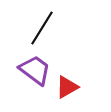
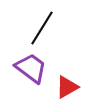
purple trapezoid: moved 4 px left, 2 px up
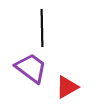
black line: rotated 33 degrees counterclockwise
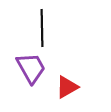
purple trapezoid: rotated 24 degrees clockwise
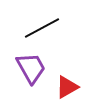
black line: rotated 63 degrees clockwise
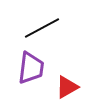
purple trapezoid: rotated 36 degrees clockwise
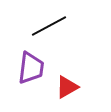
black line: moved 7 px right, 2 px up
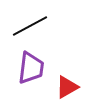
black line: moved 19 px left
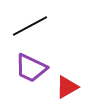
purple trapezoid: rotated 108 degrees clockwise
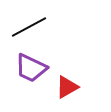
black line: moved 1 px left, 1 px down
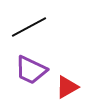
purple trapezoid: moved 2 px down
